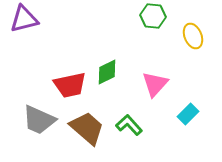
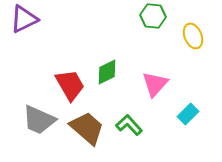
purple triangle: rotated 12 degrees counterclockwise
red trapezoid: rotated 108 degrees counterclockwise
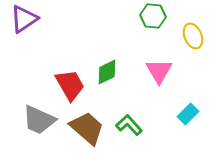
purple triangle: rotated 8 degrees counterclockwise
pink triangle: moved 4 px right, 13 px up; rotated 12 degrees counterclockwise
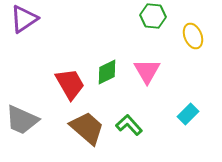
pink triangle: moved 12 px left
red trapezoid: moved 1 px up
gray trapezoid: moved 17 px left
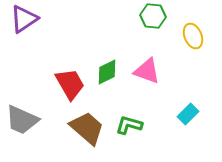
pink triangle: rotated 40 degrees counterclockwise
green L-shape: rotated 32 degrees counterclockwise
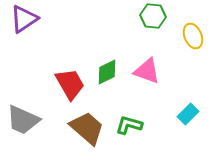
gray trapezoid: moved 1 px right
